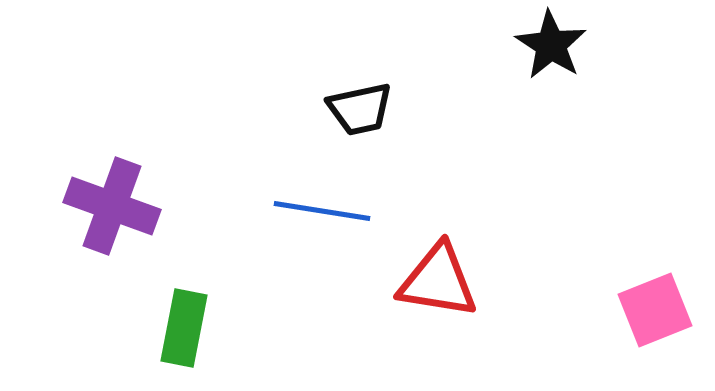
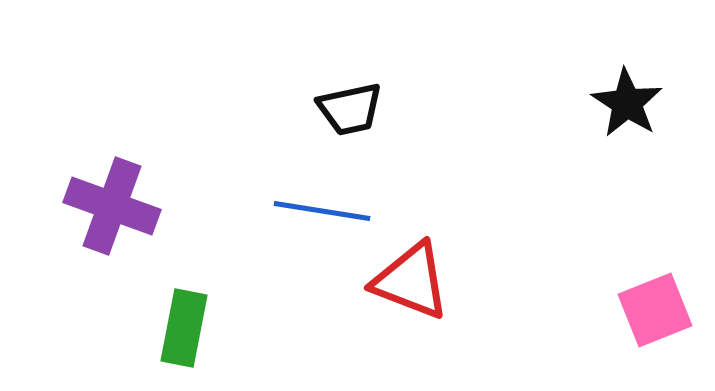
black star: moved 76 px right, 58 px down
black trapezoid: moved 10 px left
red triangle: moved 27 px left; rotated 12 degrees clockwise
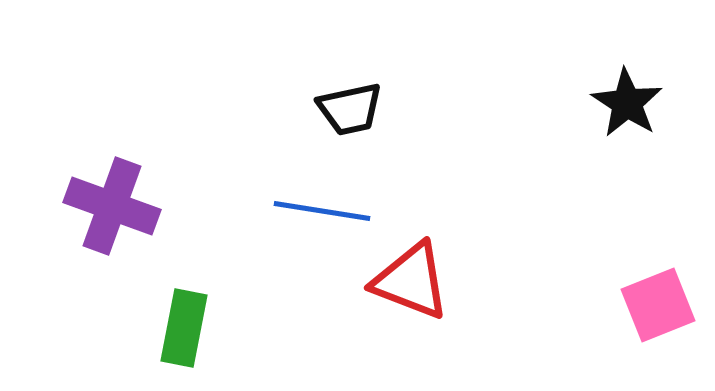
pink square: moved 3 px right, 5 px up
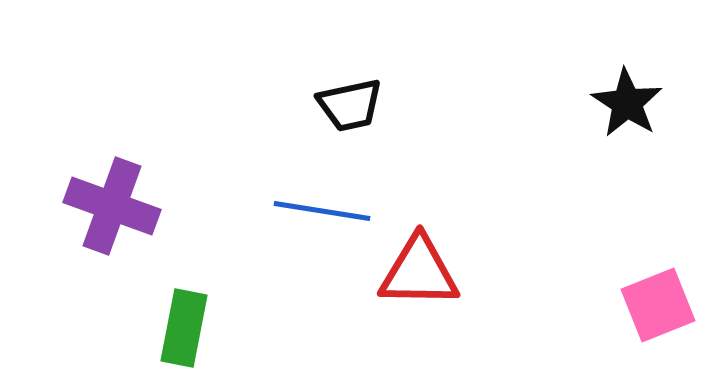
black trapezoid: moved 4 px up
red triangle: moved 8 px right, 9 px up; rotated 20 degrees counterclockwise
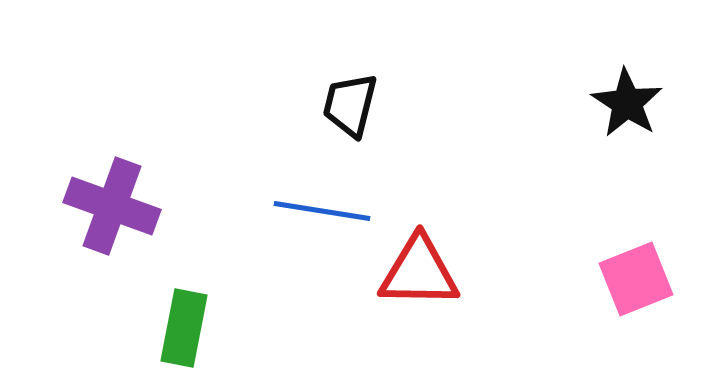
black trapezoid: rotated 116 degrees clockwise
pink square: moved 22 px left, 26 px up
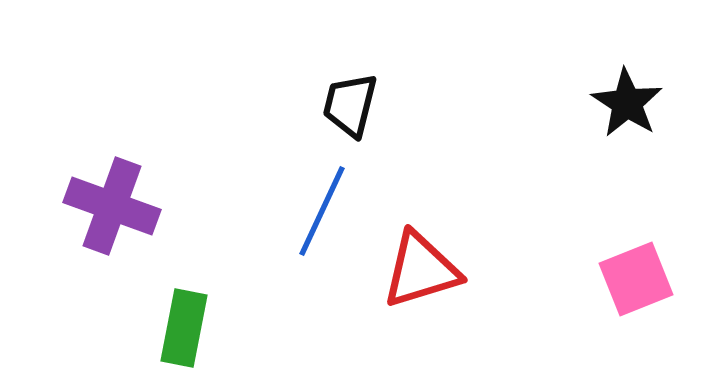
blue line: rotated 74 degrees counterclockwise
red triangle: moved 2 px right, 2 px up; rotated 18 degrees counterclockwise
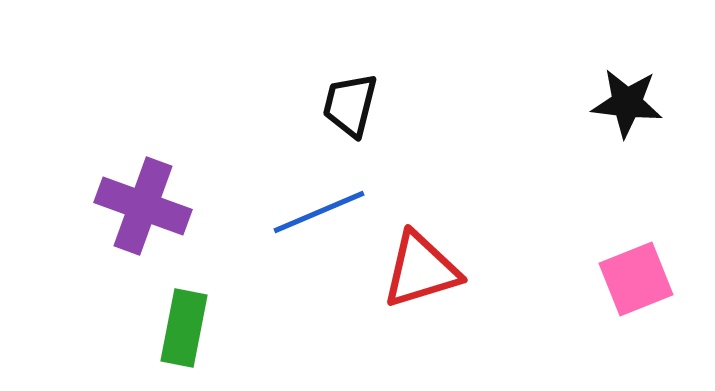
black star: rotated 26 degrees counterclockwise
purple cross: moved 31 px right
blue line: moved 3 px left, 1 px down; rotated 42 degrees clockwise
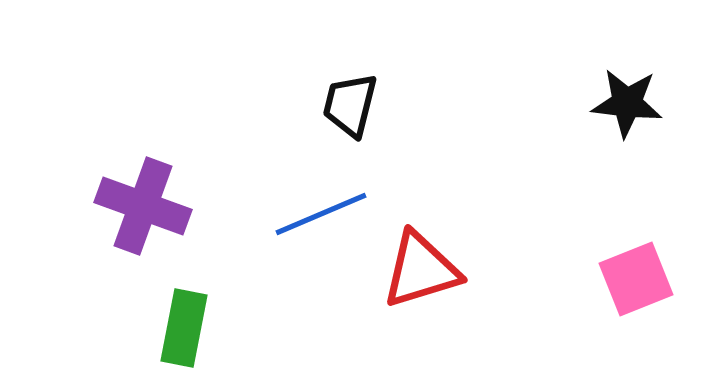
blue line: moved 2 px right, 2 px down
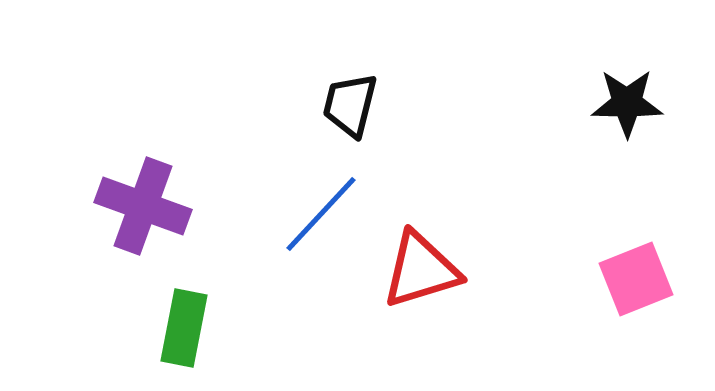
black star: rotated 6 degrees counterclockwise
blue line: rotated 24 degrees counterclockwise
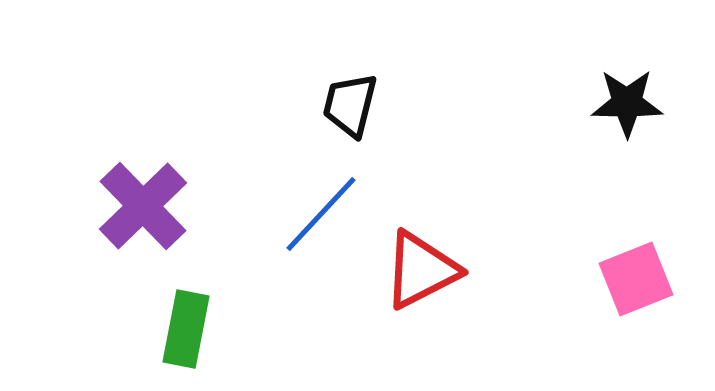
purple cross: rotated 26 degrees clockwise
red triangle: rotated 10 degrees counterclockwise
green rectangle: moved 2 px right, 1 px down
